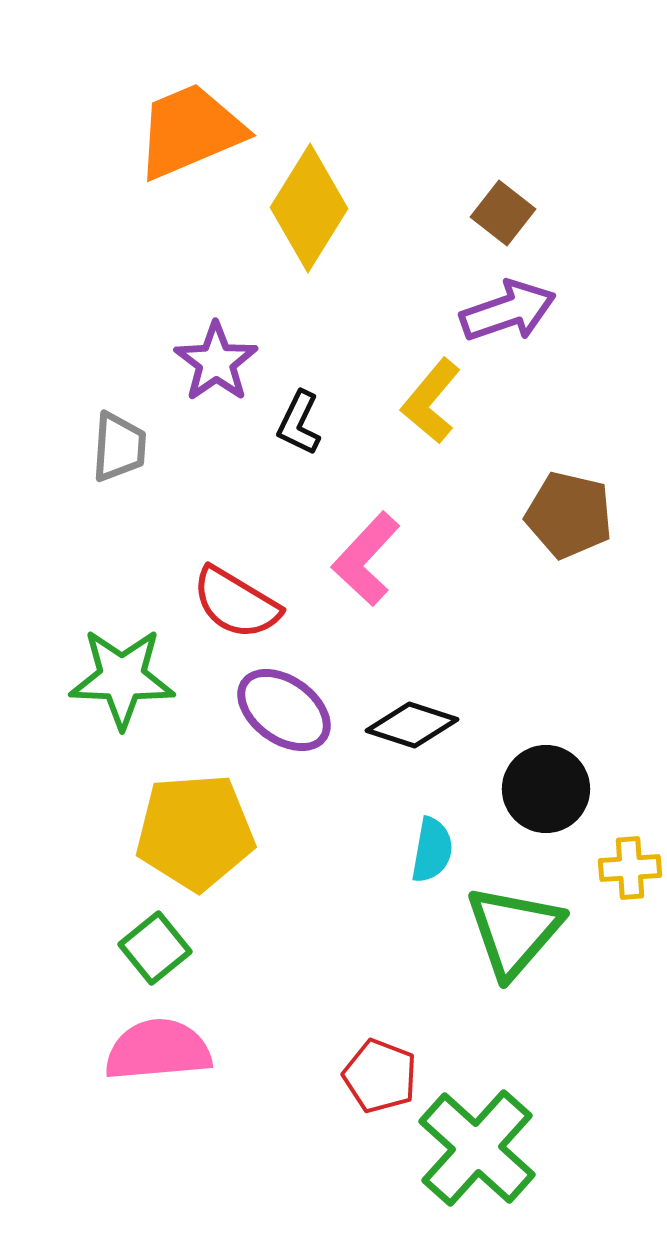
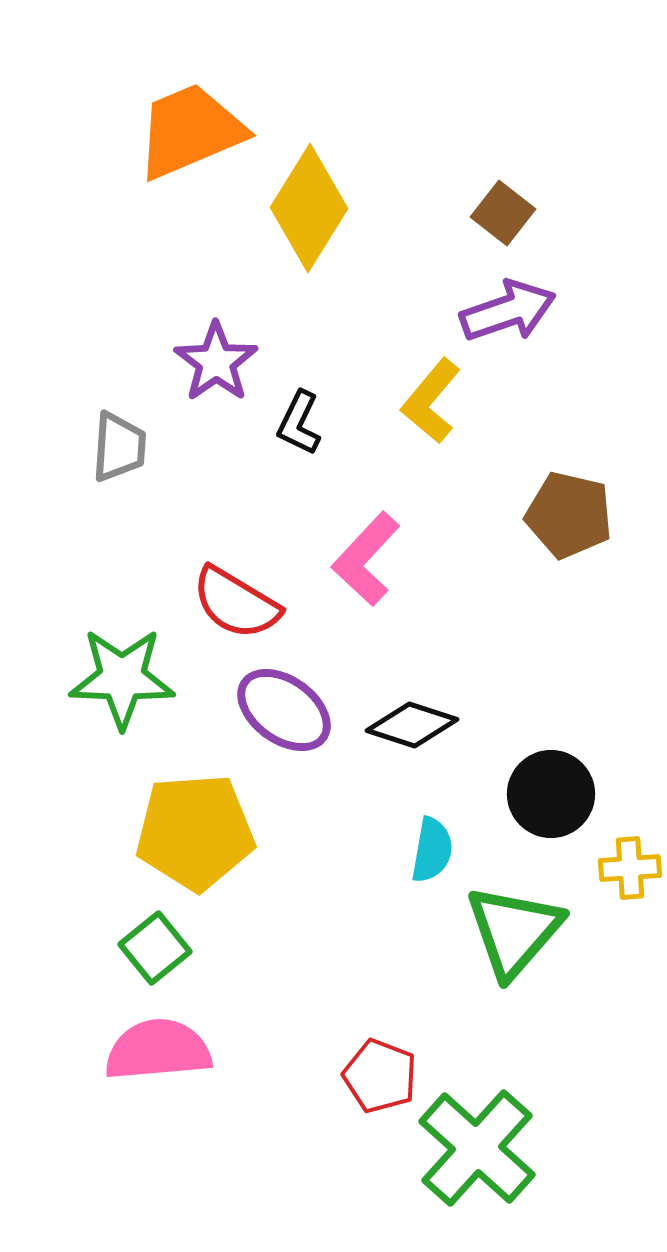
black circle: moved 5 px right, 5 px down
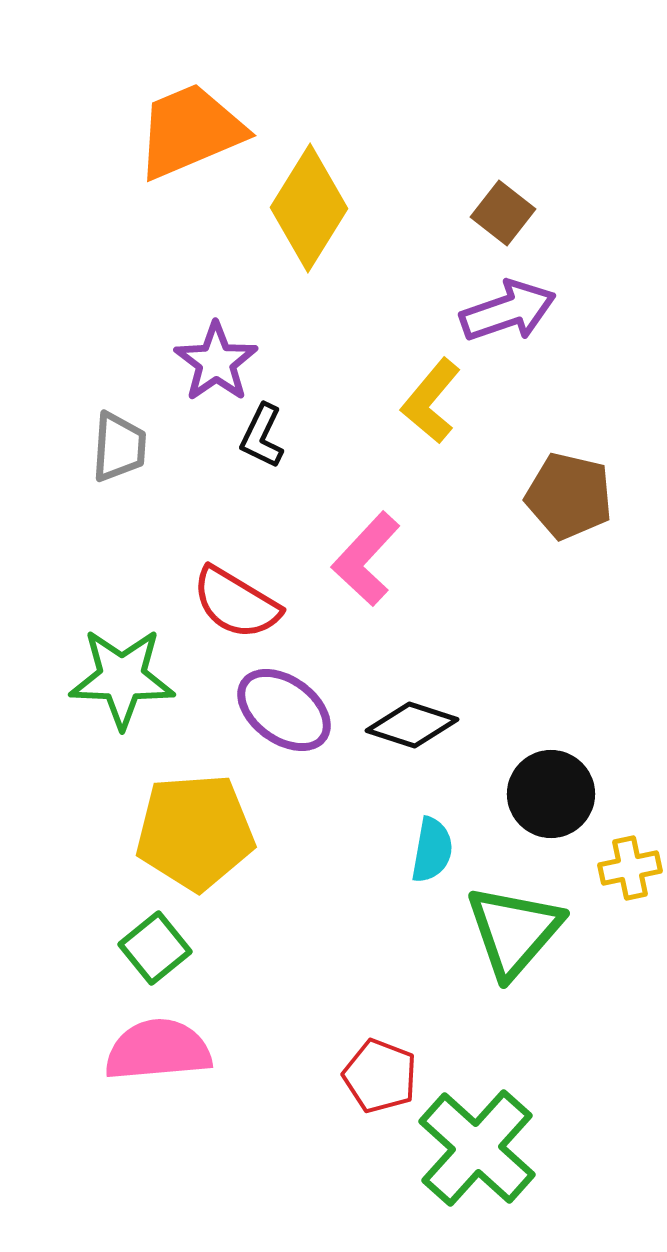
black L-shape: moved 37 px left, 13 px down
brown pentagon: moved 19 px up
yellow cross: rotated 8 degrees counterclockwise
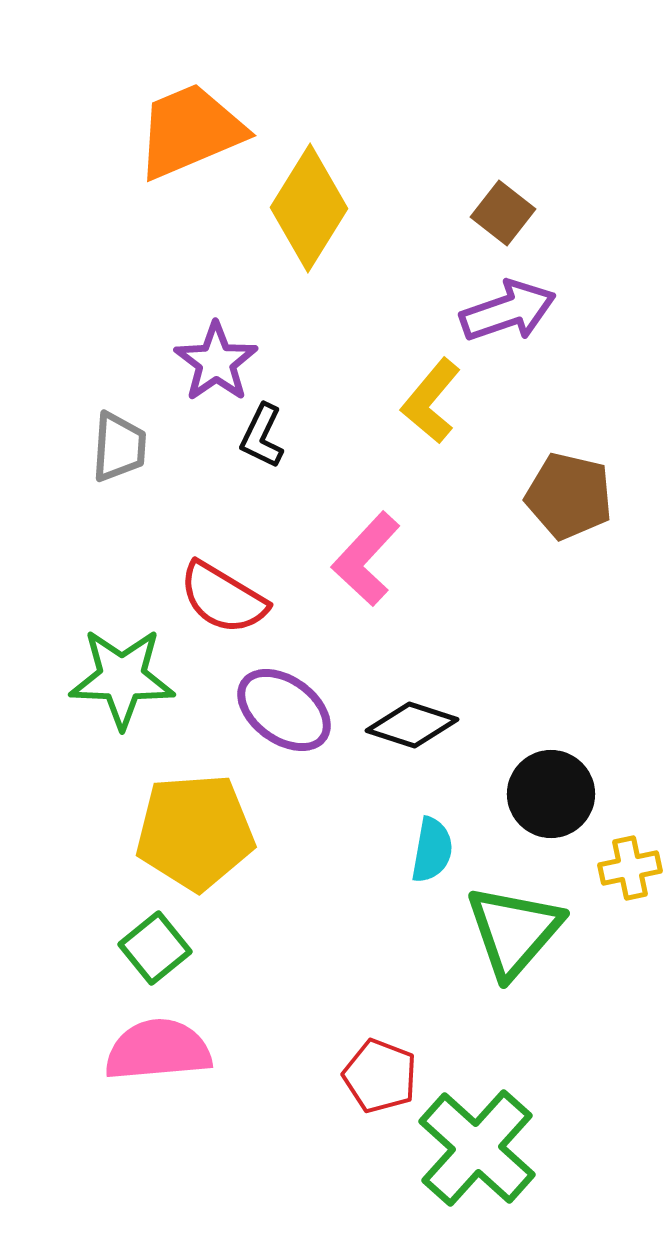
red semicircle: moved 13 px left, 5 px up
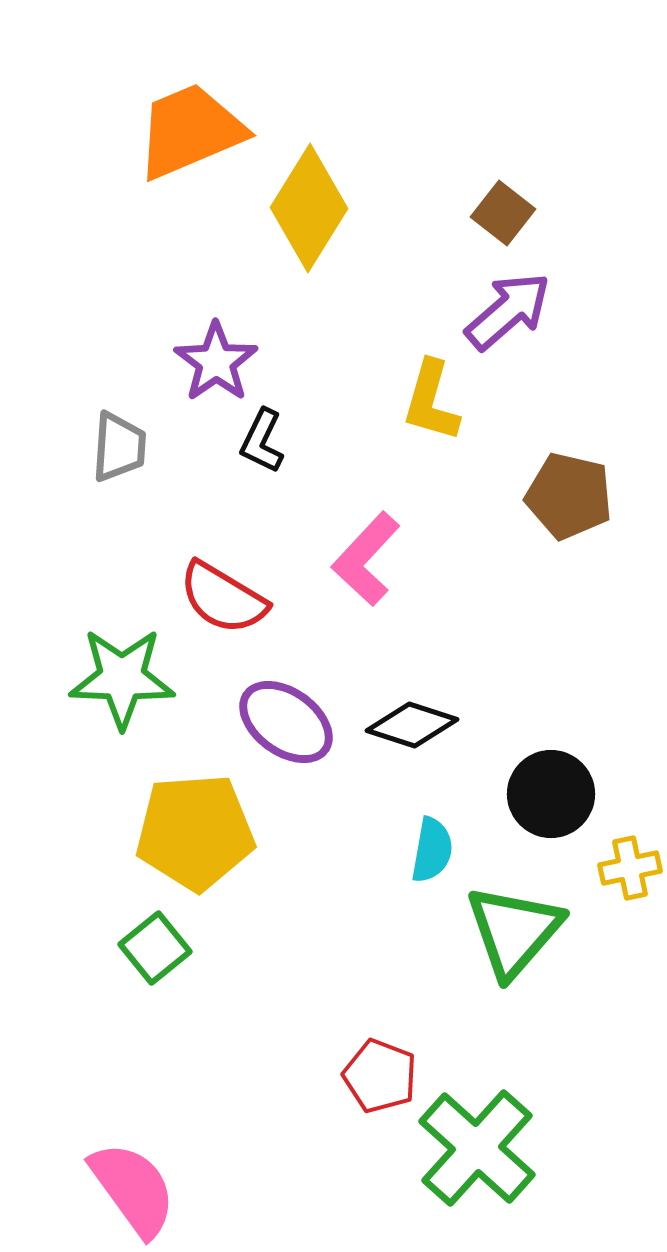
purple arrow: rotated 22 degrees counterclockwise
yellow L-shape: rotated 24 degrees counterclockwise
black L-shape: moved 5 px down
purple ellipse: moved 2 px right, 12 px down
pink semicircle: moved 25 px left, 139 px down; rotated 59 degrees clockwise
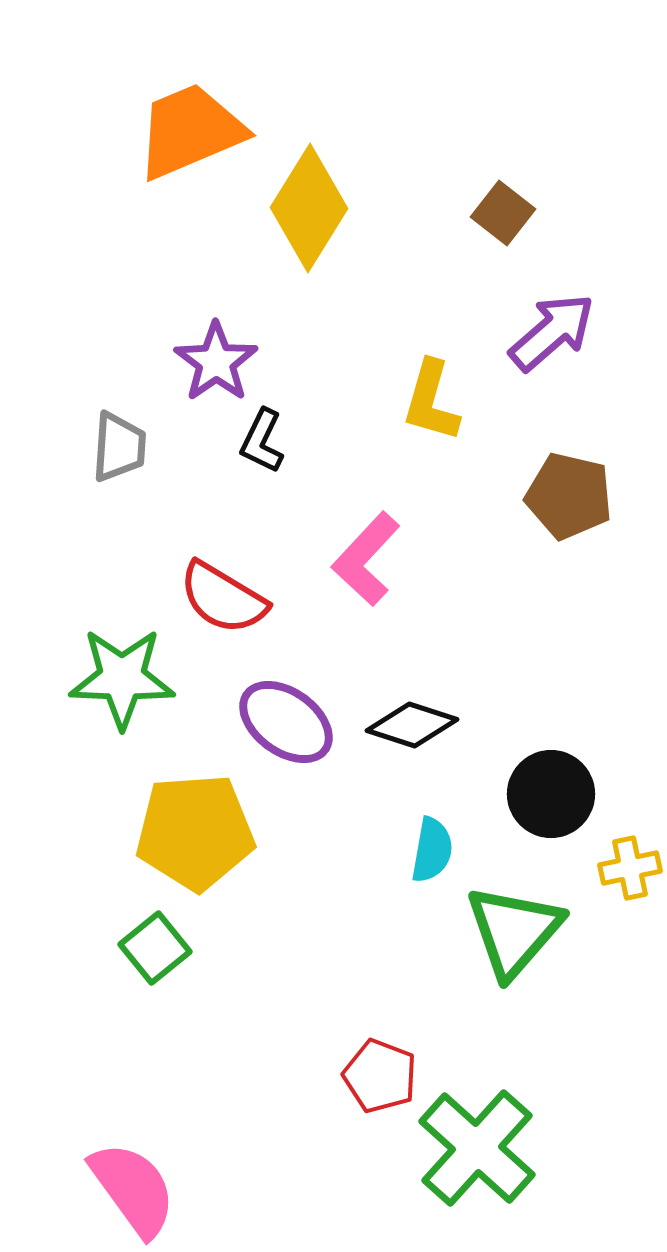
purple arrow: moved 44 px right, 21 px down
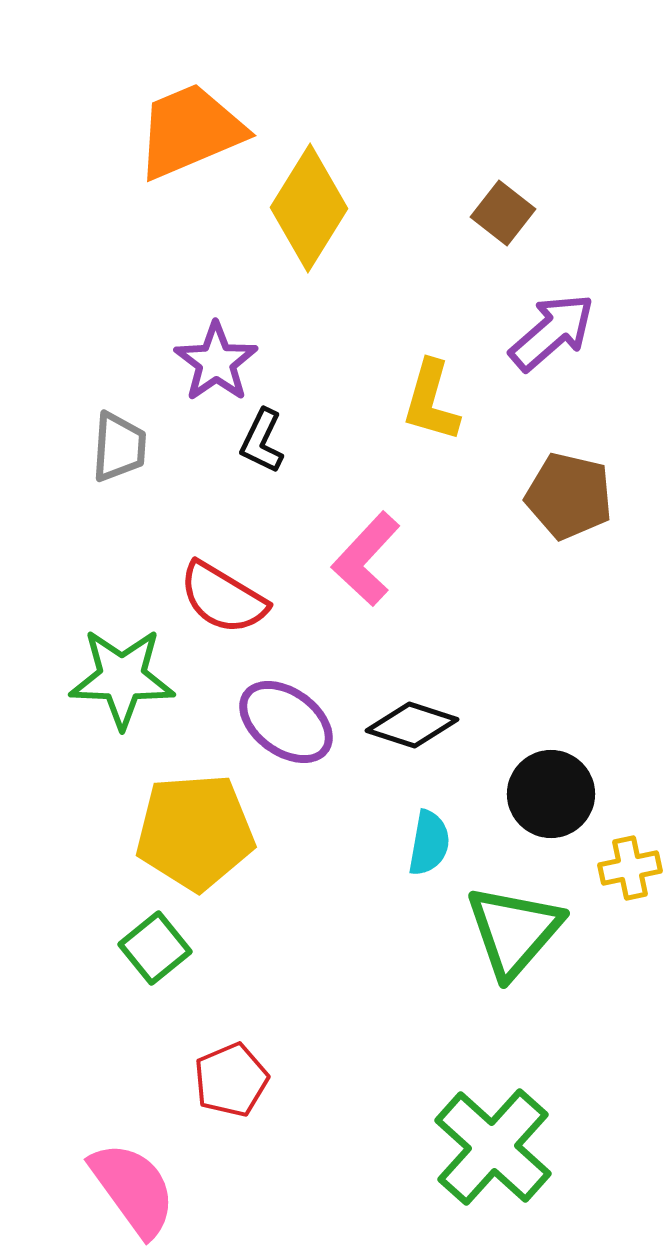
cyan semicircle: moved 3 px left, 7 px up
red pentagon: moved 149 px left, 4 px down; rotated 28 degrees clockwise
green cross: moved 16 px right, 1 px up
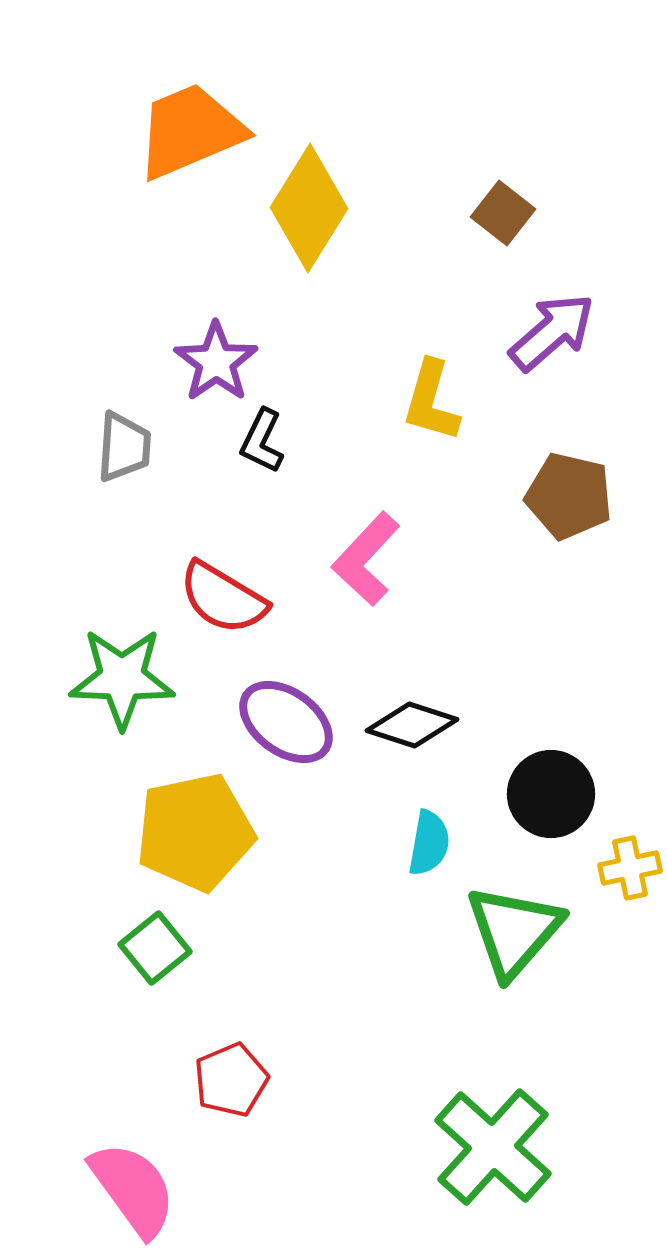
gray trapezoid: moved 5 px right
yellow pentagon: rotated 8 degrees counterclockwise
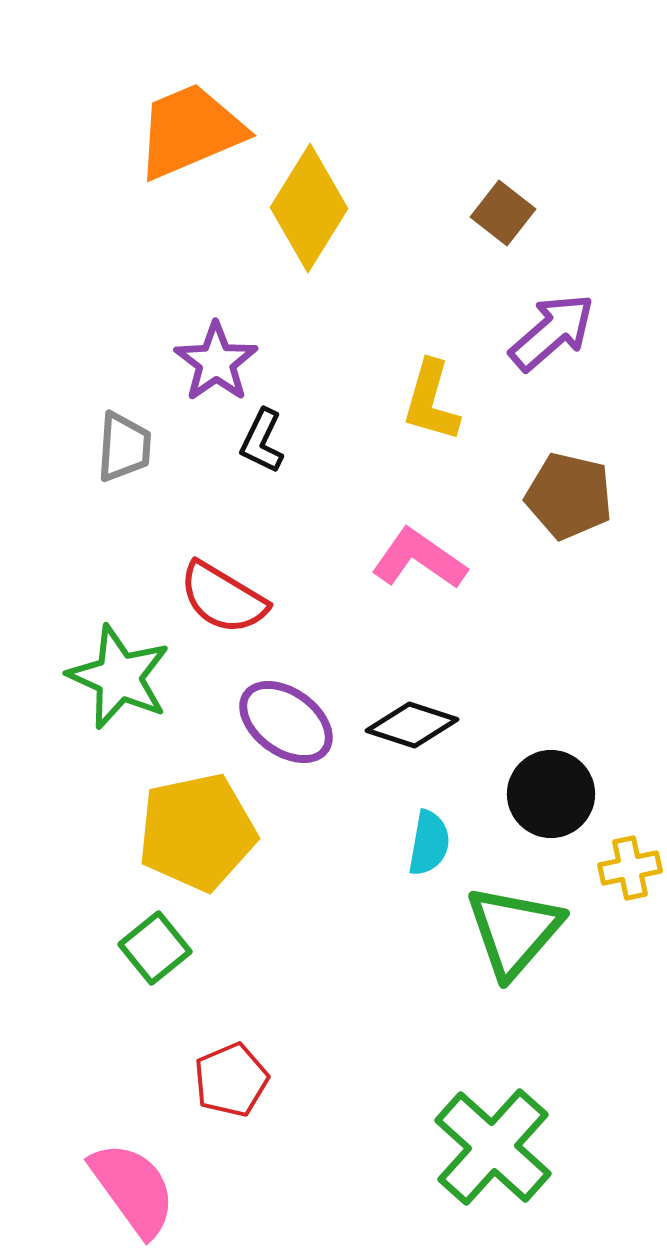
pink L-shape: moved 53 px right; rotated 82 degrees clockwise
green star: moved 3 px left, 1 px up; rotated 22 degrees clockwise
yellow pentagon: moved 2 px right
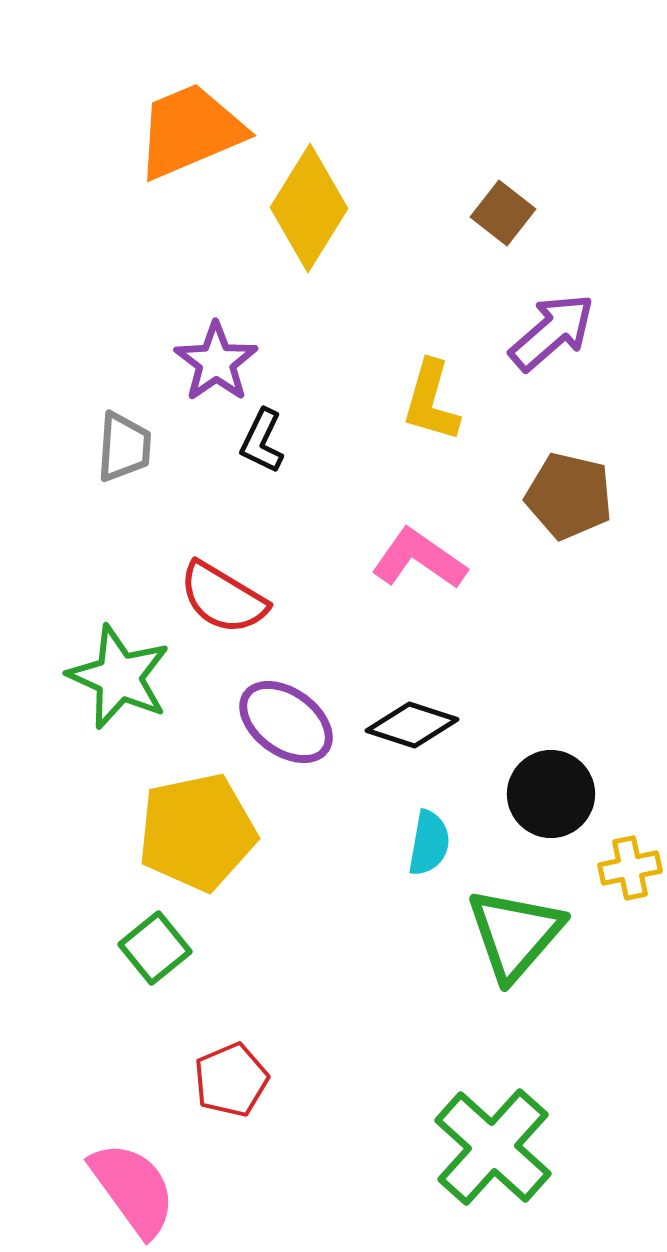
green triangle: moved 1 px right, 3 px down
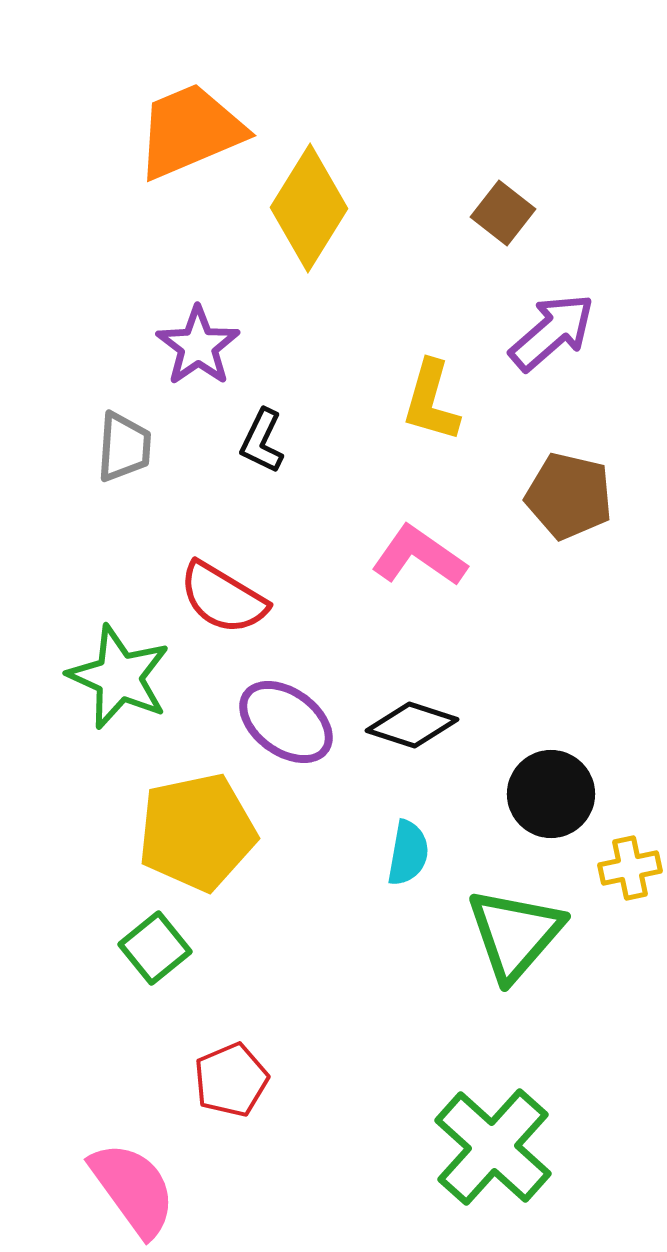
purple star: moved 18 px left, 16 px up
pink L-shape: moved 3 px up
cyan semicircle: moved 21 px left, 10 px down
